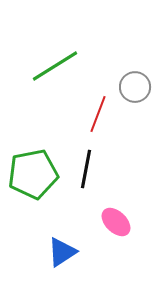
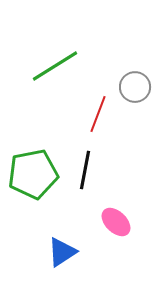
black line: moved 1 px left, 1 px down
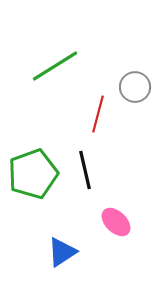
red line: rotated 6 degrees counterclockwise
black line: rotated 24 degrees counterclockwise
green pentagon: rotated 9 degrees counterclockwise
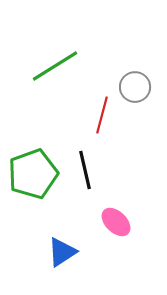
red line: moved 4 px right, 1 px down
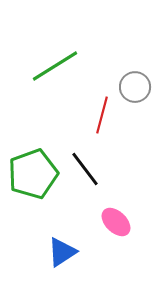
black line: moved 1 px up; rotated 24 degrees counterclockwise
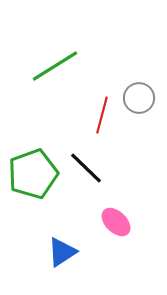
gray circle: moved 4 px right, 11 px down
black line: moved 1 px right, 1 px up; rotated 9 degrees counterclockwise
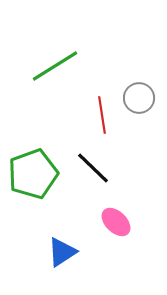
red line: rotated 24 degrees counterclockwise
black line: moved 7 px right
